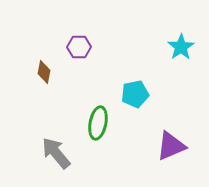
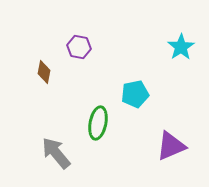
purple hexagon: rotated 10 degrees clockwise
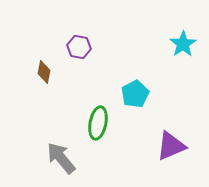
cyan star: moved 2 px right, 3 px up
cyan pentagon: rotated 16 degrees counterclockwise
gray arrow: moved 5 px right, 5 px down
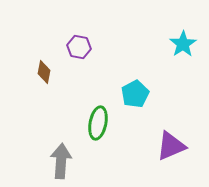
gray arrow: moved 3 px down; rotated 44 degrees clockwise
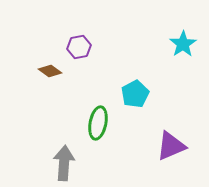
purple hexagon: rotated 20 degrees counterclockwise
brown diamond: moved 6 px right, 1 px up; rotated 65 degrees counterclockwise
gray arrow: moved 3 px right, 2 px down
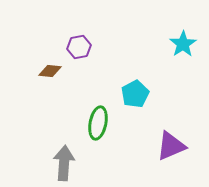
brown diamond: rotated 30 degrees counterclockwise
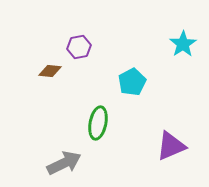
cyan pentagon: moved 3 px left, 12 px up
gray arrow: rotated 60 degrees clockwise
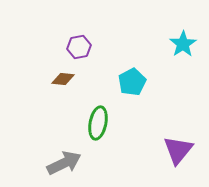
brown diamond: moved 13 px right, 8 px down
purple triangle: moved 7 px right, 4 px down; rotated 28 degrees counterclockwise
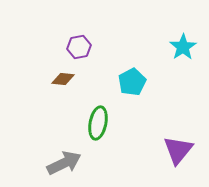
cyan star: moved 3 px down
